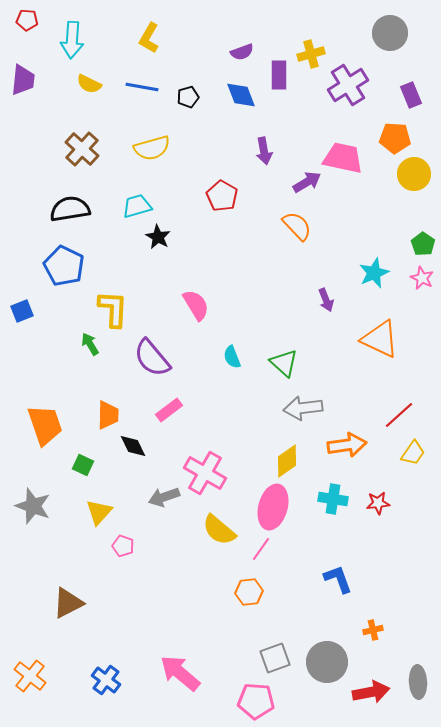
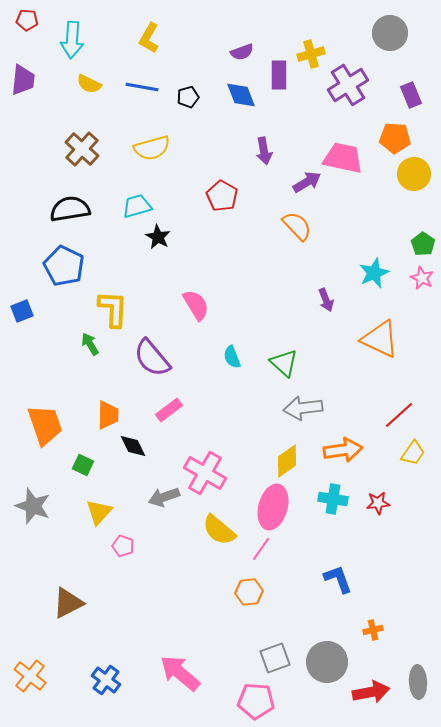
orange arrow at (347, 445): moved 4 px left, 5 px down
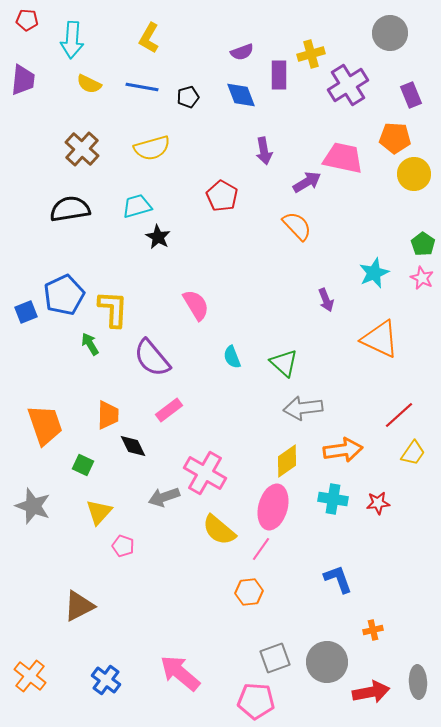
blue pentagon at (64, 266): moved 29 px down; rotated 21 degrees clockwise
blue square at (22, 311): moved 4 px right, 1 px down
brown triangle at (68, 603): moved 11 px right, 3 px down
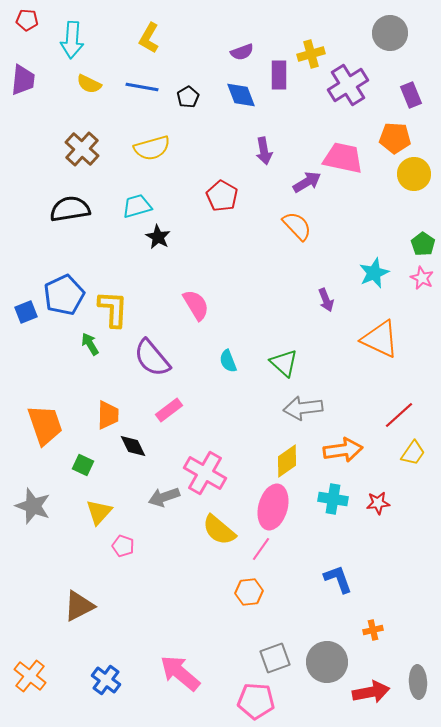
black pentagon at (188, 97): rotated 15 degrees counterclockwise
cyan semicircle at (232, 357): moved 4 px left, 4 px down
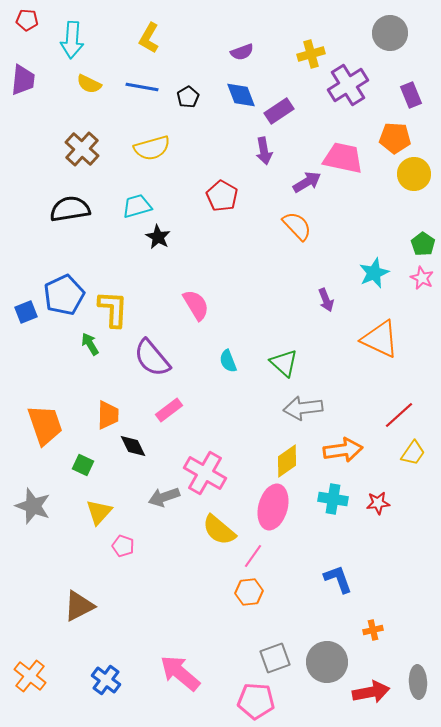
purple rectangle at (279, 75): moved 36 px down; rotated 56 degrees clockwise
pink line at (261, 549): moved 8 px left, 7 px down
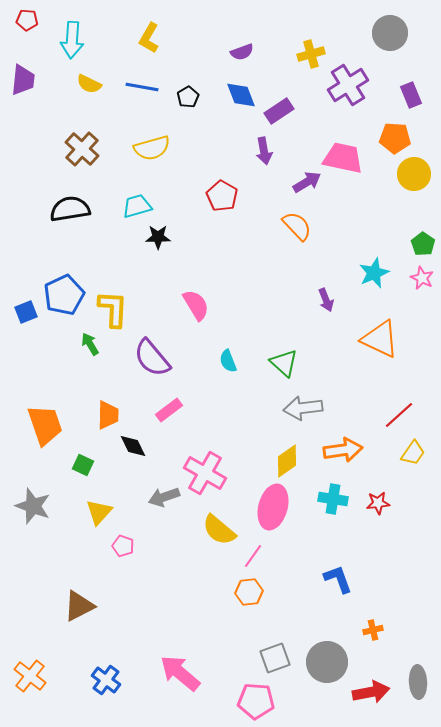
black star at (158, 237): rotated 30 degrees counterclockwise
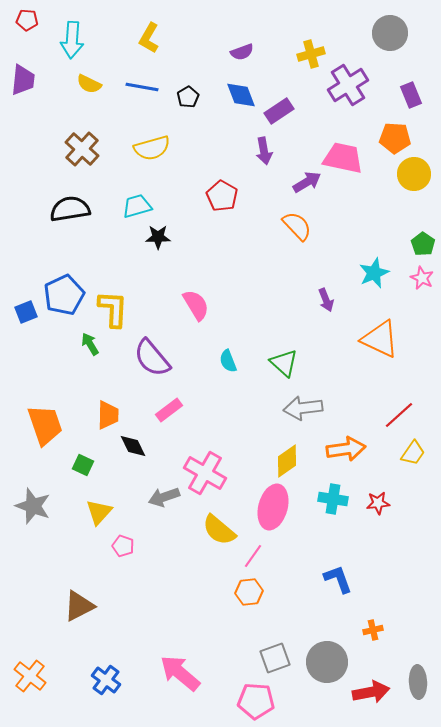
orange arrow at (343, 450): moved 3 px right, 1 px up
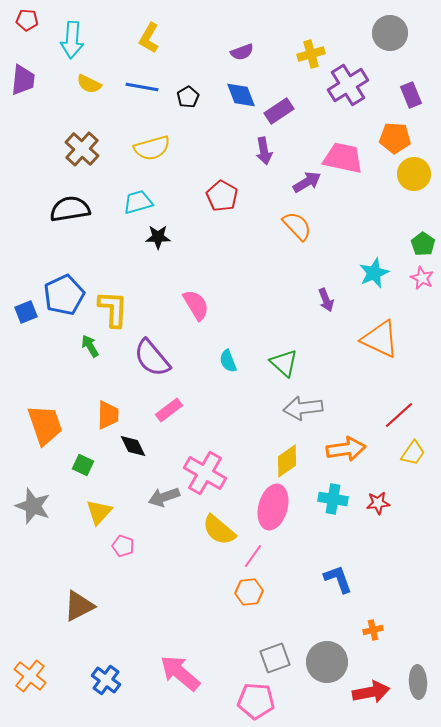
cyan trapezoid at (137, 206): moved 1 px right, 4 px up
green arrow at (90, 344): moved 2 px down
